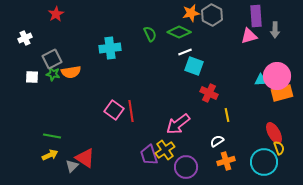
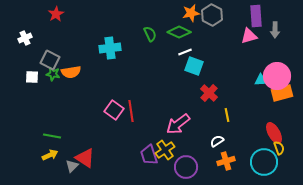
gray square: moved 2 px left, 1 px down; rotated 36 degrees counterclockwise
red cross: rotated 18 degrees clockwise
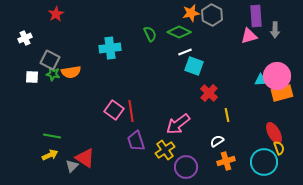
purple trapezoid: moved 13 px left, 14 px up
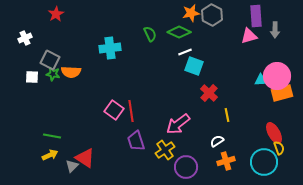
orange semicircle: rotated 12 degrees clockwise
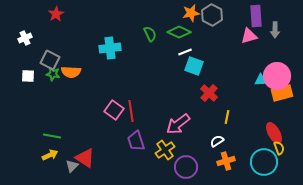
white square: moved 4 px left, 1 px up
yellow line: moved 2 px down; rotated 24 degrees clockwise
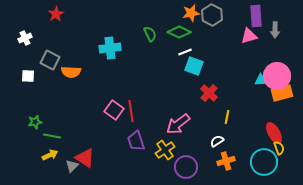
green star: moved 18 px left, 48 px down; rotated 24 degrees counterclockwise
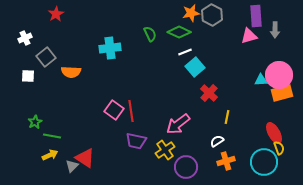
gray square: moved 4 px left, 3 px up; rotated 24 degrees clockwise
cyan square: moved 1 px right, 1 px down; rotated 30 degrees clockwise
pink circle: moved 2 px right, 1 px up
green star: rotated 16 degrees counterclockwise
purple trapezoid: rotated 60 degrees counterclockwise
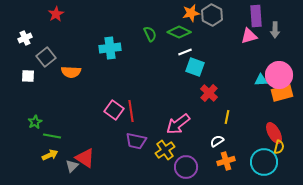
cyan square: rotated 30 degrees counterclockwise
yellow semicircle: moved 1 px up; rotated 32 degrees clockwise
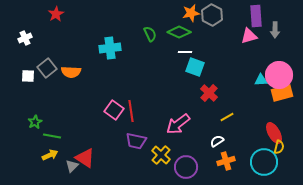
white line: rotated 24 degrees clockwise
gray square: moved 1 px right, 11 px down
yellow line: rotated 48 degrees clockwise
yellow cross: moved 4 px left, 5 px down; rotated 12 degrees counterclockwise
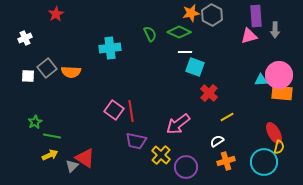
orange rectangle: rotated 20 degrees clockwise
